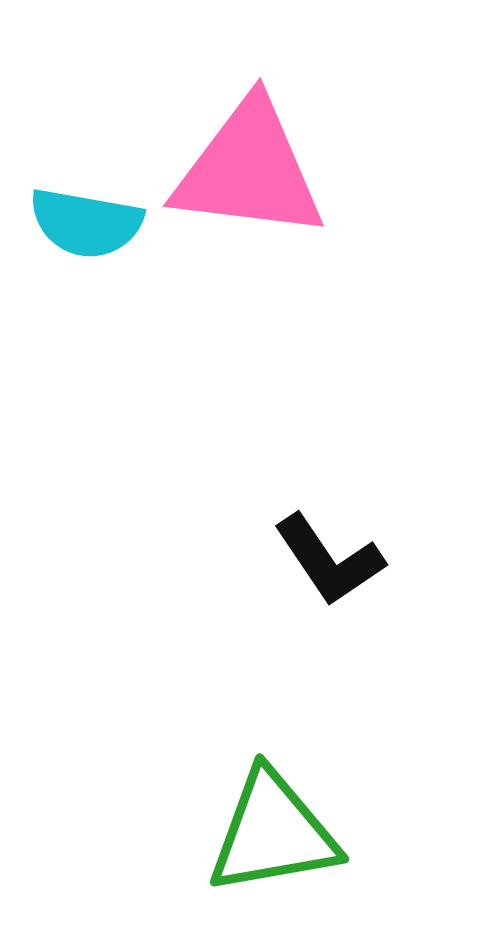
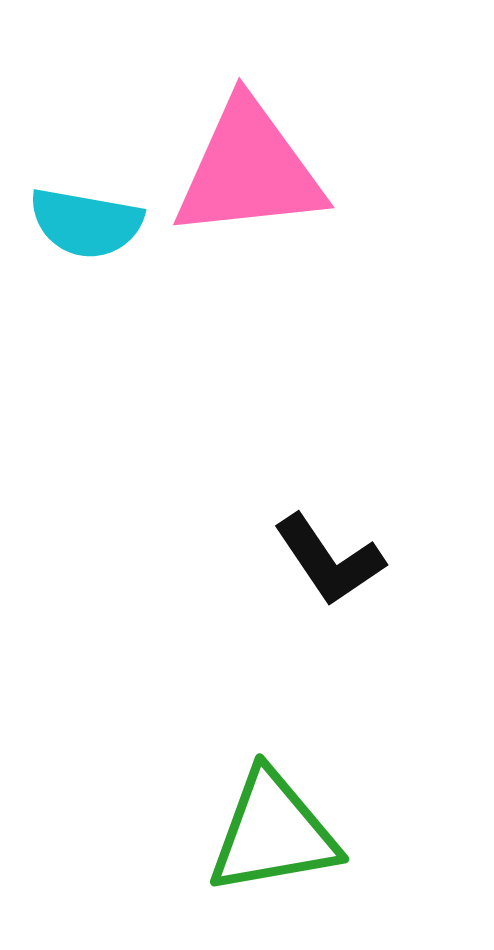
pink triangle: rotated 13 degrees counterclockwise
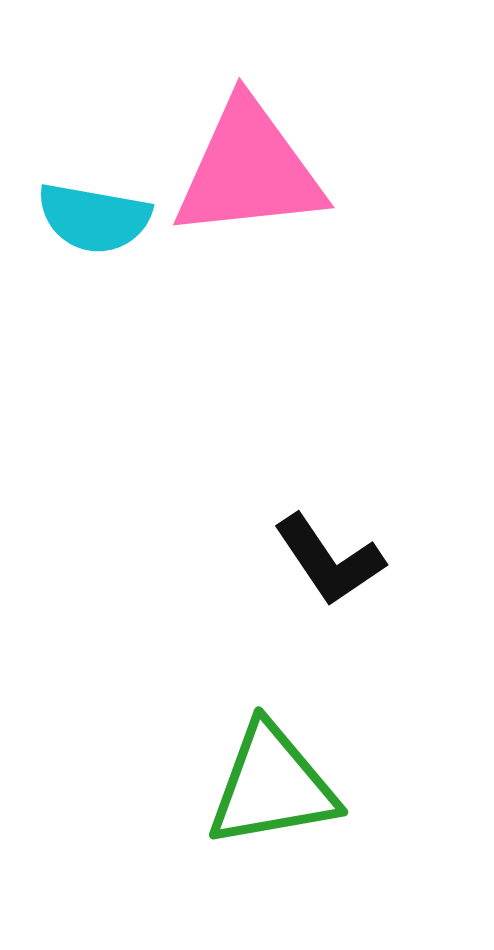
cyan semicircle: moved 8 px right, 5 px up
green triangle: moved 1 px left, 47 px up
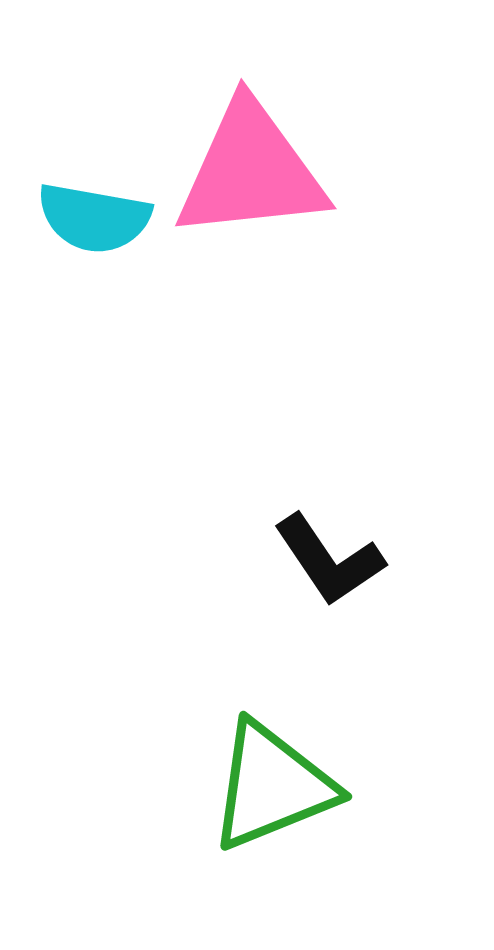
pink triangle: moved 2 px right, 1 px down
green triangle: rotated 12 degrees counterclockwise
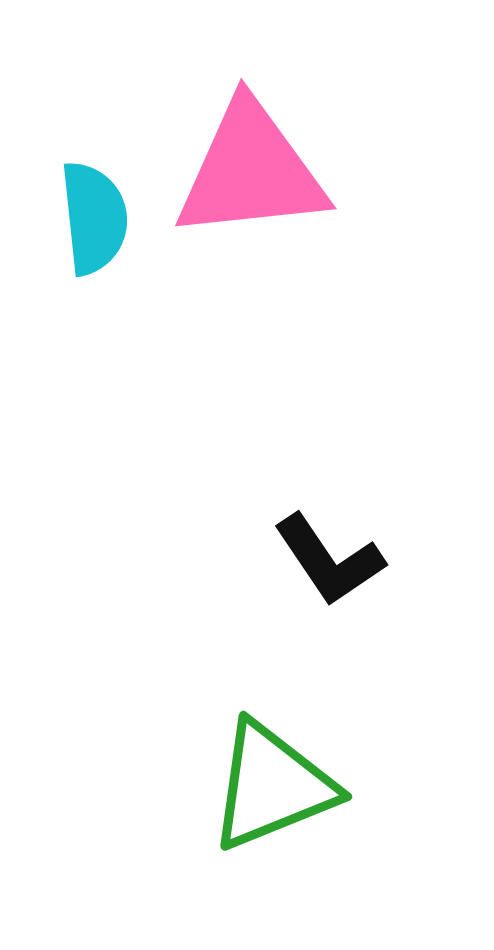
cyan semicircle: rotated 106 degrees counterclockwise
